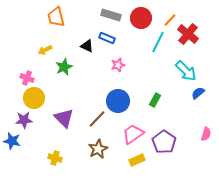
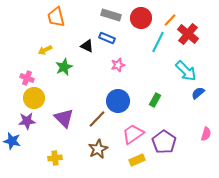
purple star: moved 3 px right, 1 px down
yellow cross: rotated 24 degrees counterclockwise
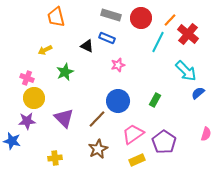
green star: moved 1 px right, 5 px down
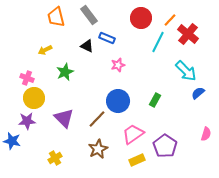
gray rectangle: moved 22 px left; rotated 36 degrees clockwise
purple pentagon: moved 1 px right, 4 px down
yellow cross: rotated 24 degrees counterclockwise
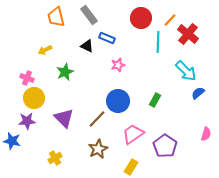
cyan line: rotated 25 degrees counterclockwise
yellow rectangle: moved 6 px left, 7 px down; rotated 35 degrees counterclockwise
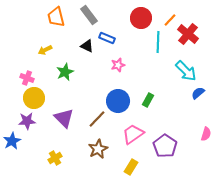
green rectangle: moved 7 px left
blue star: rotated 30 degrees clockwise
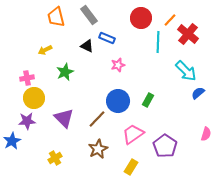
pink cross: rotated 32 degrees counterclockwise
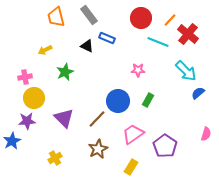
cyan line: rotated 70 degrees counterclockwise
pink star: moved 20 px right, 5 px down; rotated 16 degrees clockwise
pink cross: moved 2 px left, 1 px up
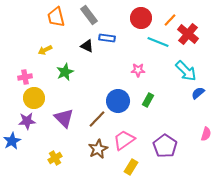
blue rectangle: rotated 14 degrees counterclockwise
pink trapezoid: moved 9 px left, 6 px down
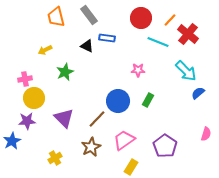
pink cross: moved 2 px down
brown star: moved 7 px left, 2 px up
